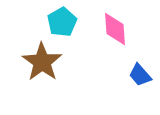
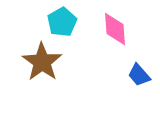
blue trapezoid: moved 1 px left
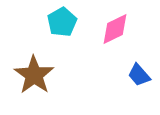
pink diamond: rotated 68 degrees clockwise
brown star: moved 8 px left, 13 px down
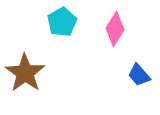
pink diamond: rotated 32 degrees counterclockwise
brown star: moved 9 px left, 2 px up
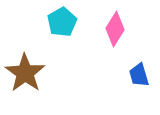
blue trapezoid: rotated 25 degrees clockwise
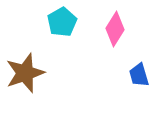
brown star: rotated 18 degrees clockwise
